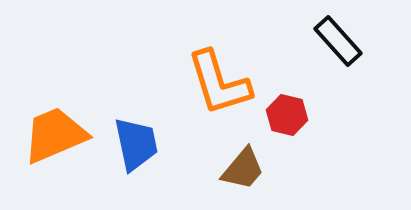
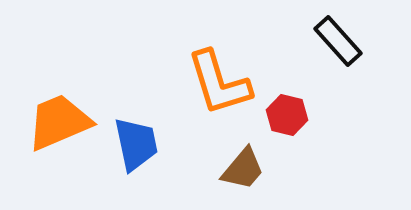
orange trapezoid: moved 4 px right, 13 px up
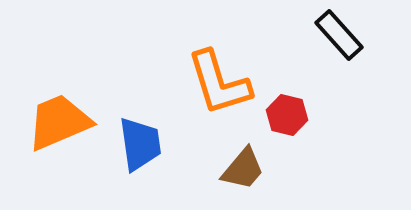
black rectangle: moved 1 px right, 6 px up
blue trapezoid: moved 4 px right; rotated 4 degrees clockwise
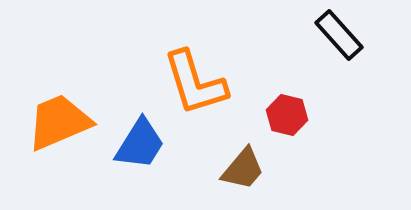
orange L-shape: moved 24 px left
blue trapezoid: rotated 40 degrees clockwise
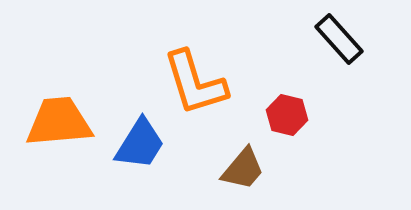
black rectangle: moved 4 px down
orange trapezoid: rotated 18 degrees clockwise
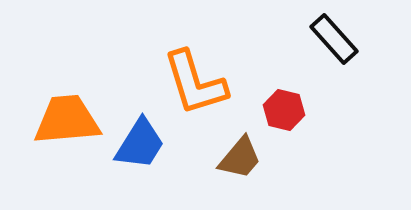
black rectangle: moved 5 px left
red hexagon: moved 3 px left, 5 px up
orange trapezoid: moved 8 px right, 2 px up
brown trapezoid: moved 3 px left, 11 px up
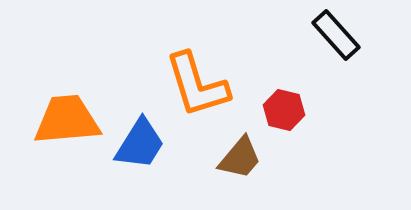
black rectangle: moved 2 px right, 4 px up
orange L-shape: moved 2 px right, 2 px down
